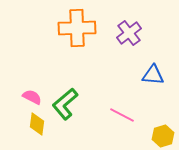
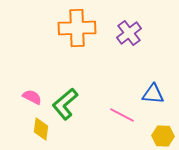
blue triangle: moved 19 px down
yellow diamond: moved 4 px right, 5 px down
yellow hexagon: rotated 20 degrees clockwise
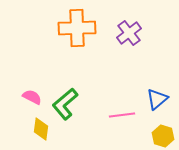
blue triangle: moved 4 px right, 5 px down; rotated 45 degrees counterclockwise
pink line: rotated 35 degrees counterclockwise
yellow hexagon: rotated 15 degrees clockwise
